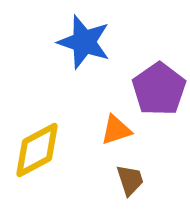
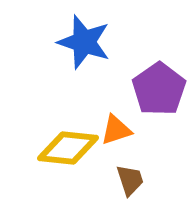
yellow diamond: moved 31 px right, 2 px up; rotated 34 degrees clockwise
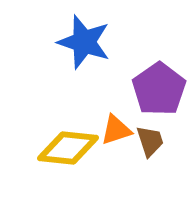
brown trapezoid: moved 20 px right, 39 px up
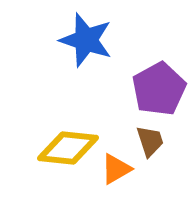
blue star: moved 2 px right, 2 px up
purple pentagon: rotated 6 degrees clockwise
orange triangle: moved 39 px down; rotated 12 degrees counterclockwise
